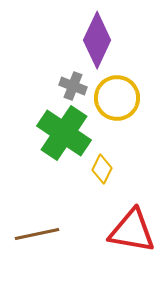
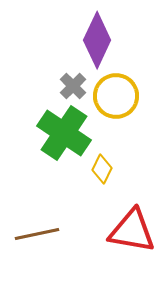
gray cross: rotated 24 degrees clockwise
yellow circle: moved 1 px left, 2 px up
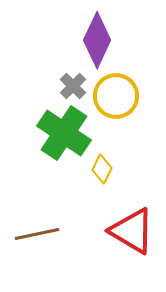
red triangle: rotated 21 degrees clockwise
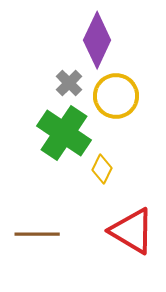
gray cross: moved 4 px left, 3 px up
brown line: rotated 12 degrees clockwise
